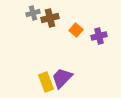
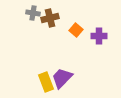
gray cross: rotated 24 degrees clockwise
purple cross: rotated 14 degrees clockwise
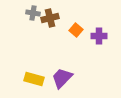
yellow rectangle: moved 12 px left, 3 px up; rotated 54 degrees counterclockwise
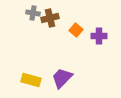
yellow rectangle: moved 3 px left, 1 px down
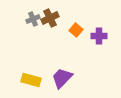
gray cross: moved 6 px down; rotated 32 degrees counterclockwise
brown cross: rotated 12 degrees counterclockwise
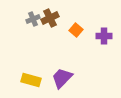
purple cross: moved 5 px right
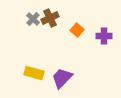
gray cross: rotated 24 degrees counterclockwise
orange square: moved 1 px right
yellow rectangle: moved 3 px right, 7 px up
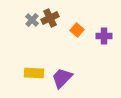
gray cross: moved 1 px left, 1 px down
yellow rectangle: rotated 12 degrees counterclockwise
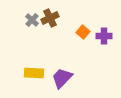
orange square: moved 6 px right, 2 px down
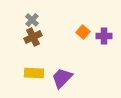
brown cross: moved 17 px left, 19 px down
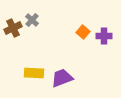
brown cross: moved 20 px left, 9 px up
purple trapezoid: rotated 25 degrees clockwise
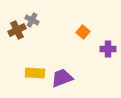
gray cross: rotated 16 degrees counterclockwise
brown cross: moved 4 px right, 2 px down
purple cross: moved 4 px right, 13 px down
yellow rectangle: moved 1 px right
